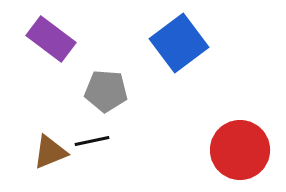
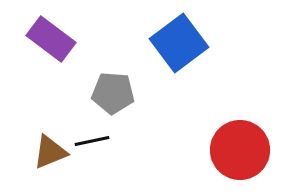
gray pentagon: moved 7 px right, 2 px down
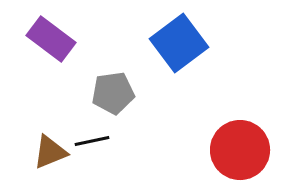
gray pentagon: rotated 12 degrees counterclockwise
